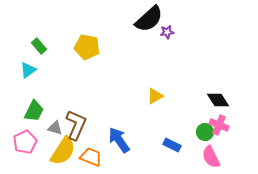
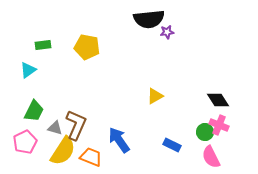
black semicircle: rotated 36 degrees clockwise
green rectangle: moved 4 px right, 1 px up; rotated 56 degrees counterclockwise
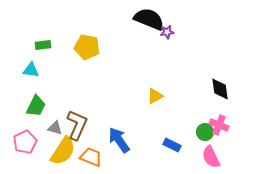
black semicircle: rotated 152 degrees counterclockwise
cyan triangle: moved 3 px right; rotated 42 degrees clockwise
black diamond: moved 2 px right, 11 px up; rotated 25 degrees clockwise
green trapezoid: moved 2 px right, 5 px up
brown L-shape: moved 1 px right
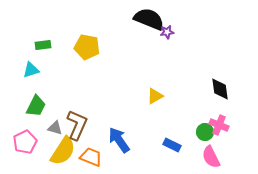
cyan triangle: rotated 24 degrees counterclockwise
